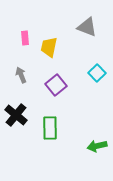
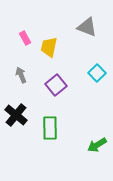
pink rectangle: rotated 24 degrees counterclockwise
green arrow: moved 1 px up; rotated 18 degrees counterclockwise
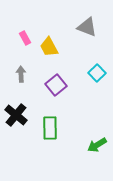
yellow trapezoid: rotated 40 degrees counterclockwise
gray arrow: moved 1 px up; rotated 21 degrees clockwise
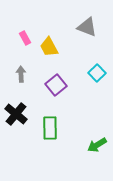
black cross: moved 1 px up
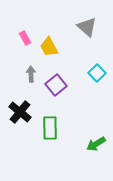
gray triangle: rotated 20 degrees clockwise
gray arrow: moved 10 px right
black cross: moved 4 px right, 2 px up
green arrow: moved 1 px left, 1 px up
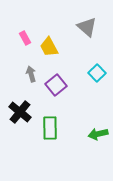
gray arrow: rotated 14 degrees counterclockwise
green arrow: moved 2 px right, 10 px up; rotated 18 degrees clockwise
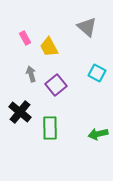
cyan square: rotated 18 degrees counterclockwise
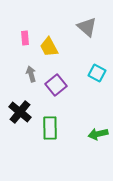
pink rectangle: rotated 24 degrees clockwise
